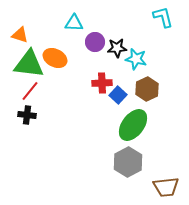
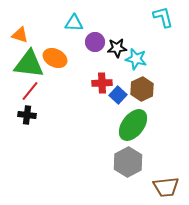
brown hexagon: moved 5 px left
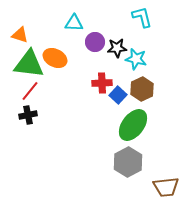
cyan L-shape: moved 21 px left
black cross: moved 1 px right; rotated 18 degrees counterclockwise
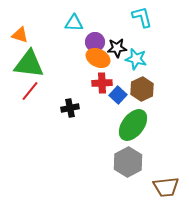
orange ellipse: moved 43 px right
black cross: moved 42 px right, 7 px up
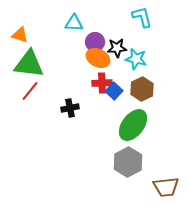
blue square: moved 4 px left, 4 px up
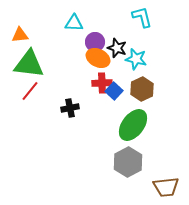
orange triangle: rotated 24 degrees counterclockwise
black star: rotated 24 degrees clockwise
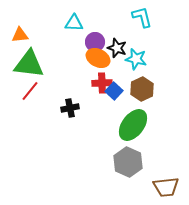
gray hexagon: rotated 8 degrees counterclockwise
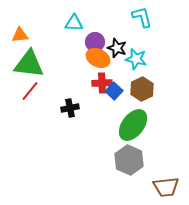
gray hexagon: moved 1 px right, 2 px up
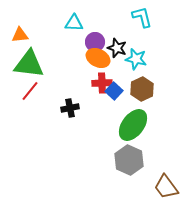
brown trapezoid: rotated 60 degrees clockwise
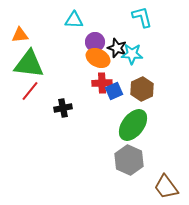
cyan triangle: moved 3 px up
cyan star: moved 4 px left, 5 px up; rotated 10 degrees counterclockwise
blue square: rotated 24 degrees clockwise
black cross: moved 7 px left
